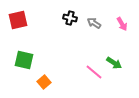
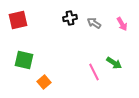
black cross: rotated 24 degrees counterclockwise
pink line: rotated 24 degrees clockwise
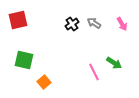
black cross: moved 2 px right, 6 px down; rotated 24 degrees counterclockwise
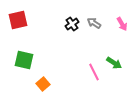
orange square: moved 1 px left, 2 px down
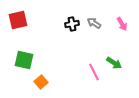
black cross: rotated 24 degrees clockwise
orange square: moved 2 px left, 2 px up
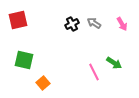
black cross: rotated 16 degrees counterclockwise
orange square: moved 2 px right, 1 px down
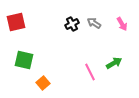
red square: moved 2 px left, 2 px down
green arrow: rotated 63 degrees counterclockwise
pink line: moved 4 px left
